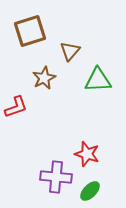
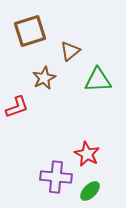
brown triangle: rotated 10 degrees clockwise
red L-shape: moved 1 px right
red star: rotated 10 degrees clockwise
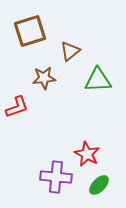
brown star: rotated 20 degrees clockwise
green ellipse: moved 9 px right, 6 px up
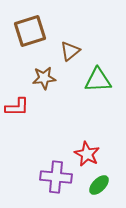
red L-shape: rotated 20 degrees clockwise
